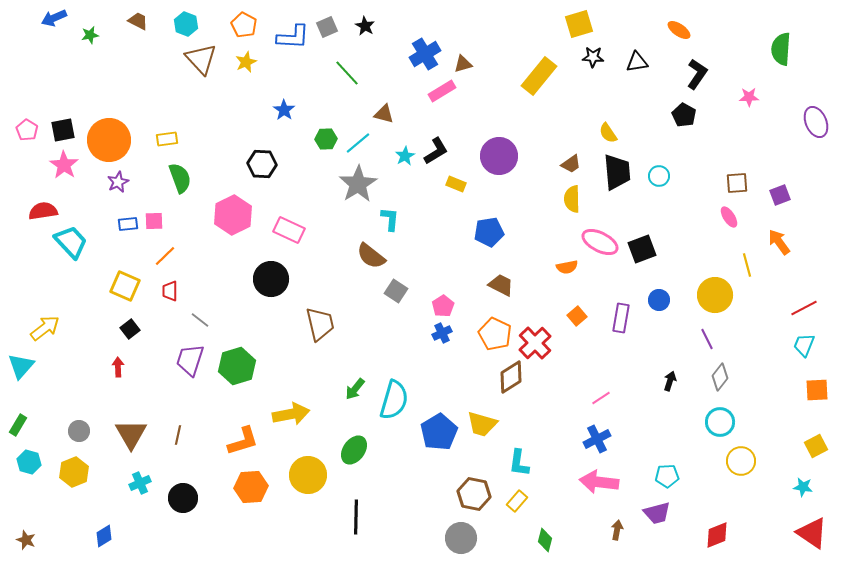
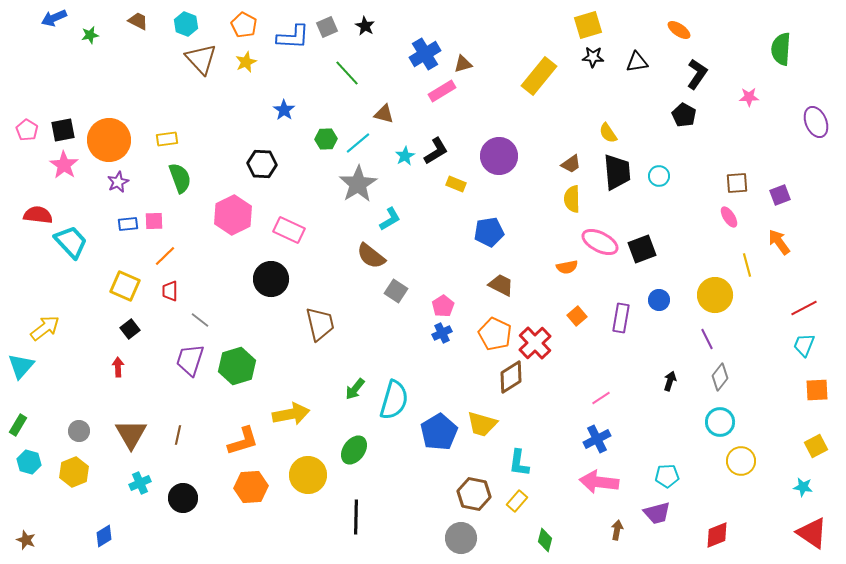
yellow square at (579, 24): moved 9 px right, 1 px down
red semicircle at (43, 211): moved 5 px left, 4 px down; rotated 16 degrees clockwise
cyan L-shape at (390, 219): rotated 55 degrees clockwise
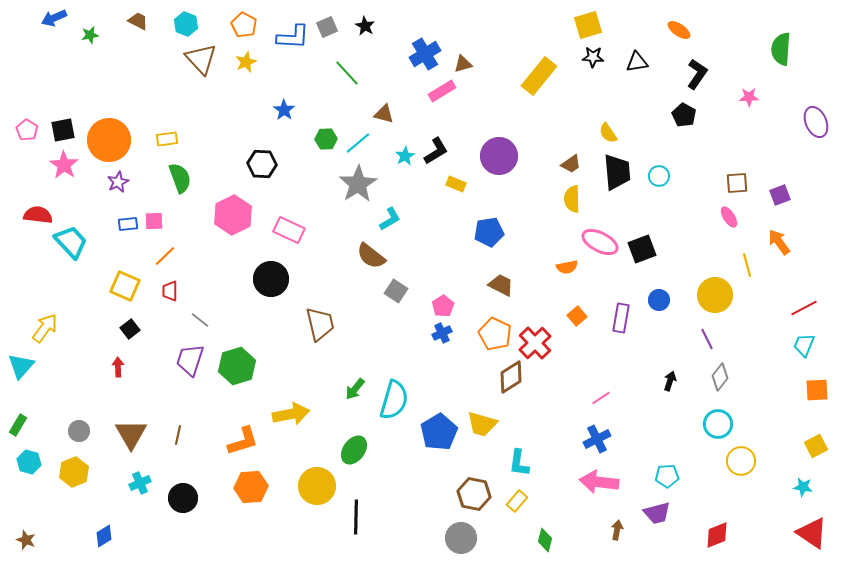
yellow arrow at (45, 328): rotated 16 degrees counterclockwise
cyan circle at (720, 422): moved 2 px left, 2 px down
yellow circle at (308, 475): moved 9 px right, 11 px down
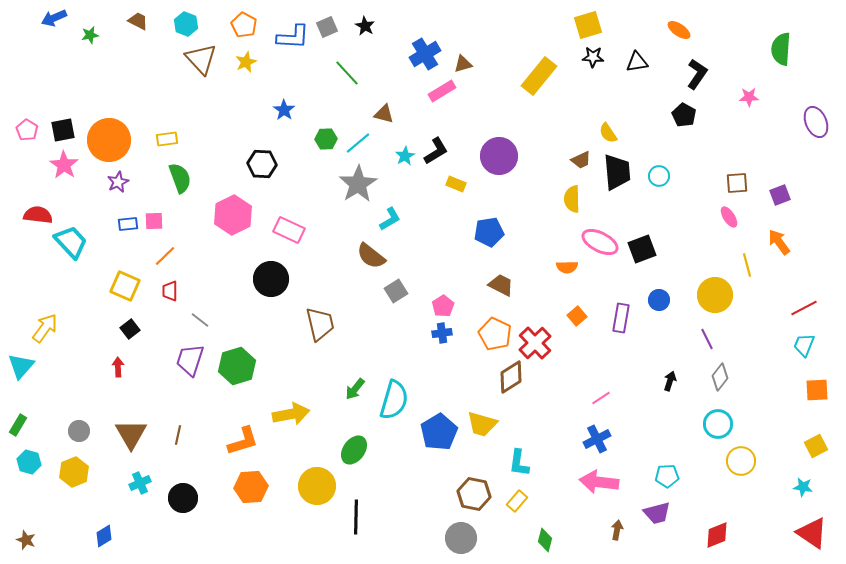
brown trapezoid at (571, 164): moved 10 px right, 4 px up; rotated 10 degrees clockwise
orange semicircle at (567, 267): rotated 10 degrees clockwise
gray square at (396, 291): rotated 25 degrees clockwise
blue cross at (442, 333): rotated 18 degrees clockwise
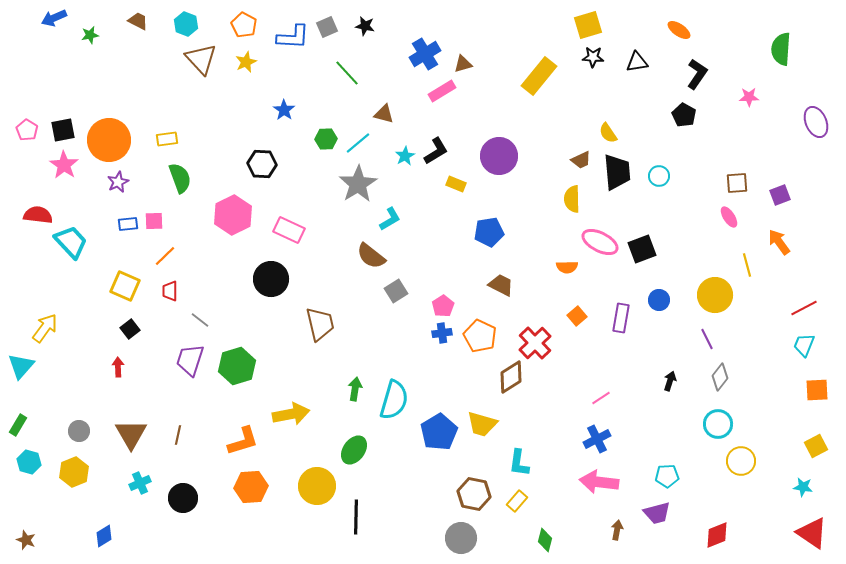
black star at (365, 26): rotated 18 degrees counterclockwise
orange pentagon at (495, 334): moved 15 px left, 2 px down
green arrow at (355, 389): rotated 150 degrees clockwise
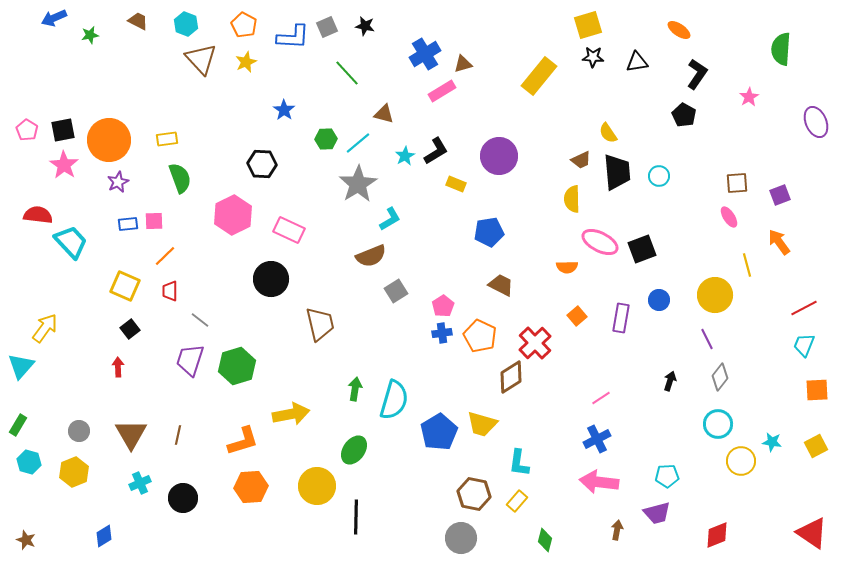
pink star at (749, 97): rotated 30 degrees counterclockwise
brown semicircle at (371, 256): rotated 60 degrees counterclockwise
cyan star at (803, 487): moved 31 px left, 45 px up
